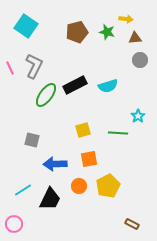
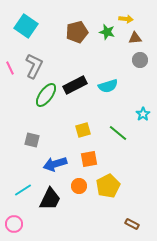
cyan star: moved 5 px right, 2 px up
green line: rotated 36 degrees clockwise
blue arrow: rotated 15 degrees counterclockwise
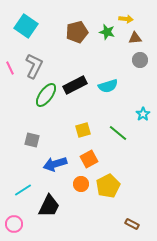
orange square: rotated 18 degrees counterclockwise
orange circle: moved 2 px right, 2 px up
black trapezoid: moved 1 px left, 7 px down
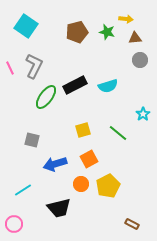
green ellipse: moved 2 px down
black trapezoid: moved 10 px right, 2 px down; rotated 50 degrees clockwise
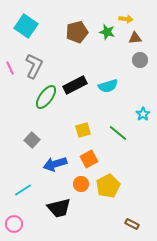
gray square: rotated 28 degrees clockwise
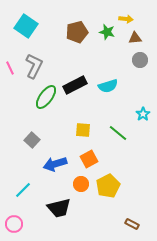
yellow square: rotated 21 degrees clockwise
cyan line: rotated 12 degrees counterclockwise
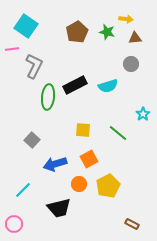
brown pentagon: rotated 15 degrees counterclockwise
gray circle: moved 9 px left, 4 px down
pink line: moved 2 px right, 19 px up; rotated 72 degrees counterclockwise
green ellipse: moved 2 px right; rotated 30 degrees counterclockwise
orange circle: moved 2 px left
